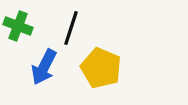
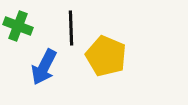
black line: rotated 20 degrees counterclockwise
yellow pentagon: moved 5 px right, 12 px up
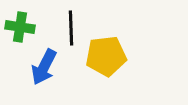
green cross: moved 2 px right, 1 px down; rotated 12 degrees counterclockwise
yellow pentagon: rotated 30 degrees counterclockwise
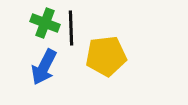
green cross: moved 25 px right, 4 px up; rotated 12 degrees clockwise
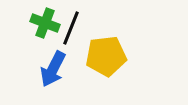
black line: rotated 24 degrees clockwise
blue arrow: moved 9 px right, 2 px down
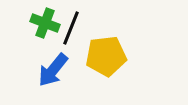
blue arrow: moved 1 px down; rotated 12 degrees clockwise
